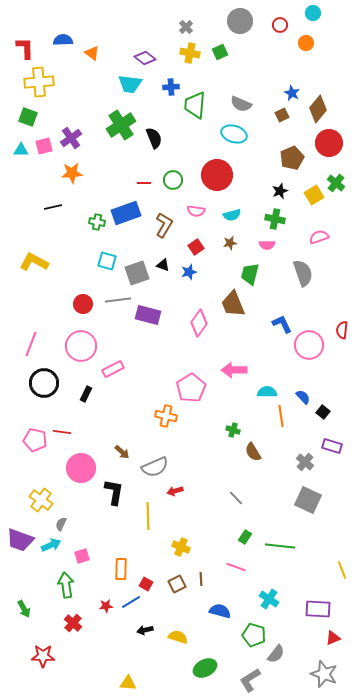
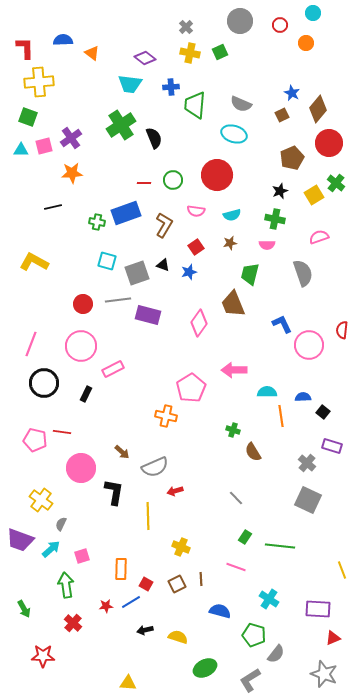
blue semicircle at (303, 397): rotated 49 degrees counterclockwise
gray cross at (305, 462): moved 2 px right, 1 px down
cyan arrow at (51, 545): moved 4 px down; rotated 18 degrees counterclockwise
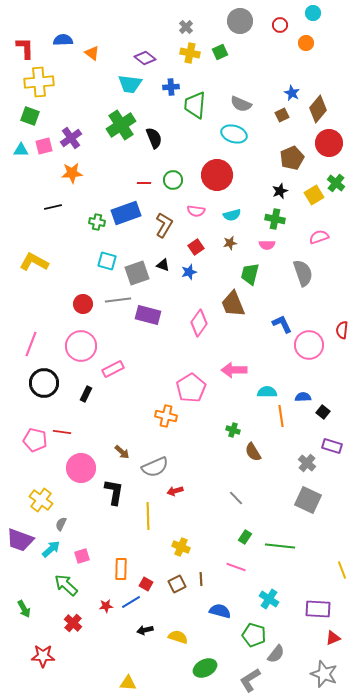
green square at (28, 117): moved 2 px right, 1 px up
green arrow at (66, 585): rotated 40 degrees counterclockwise
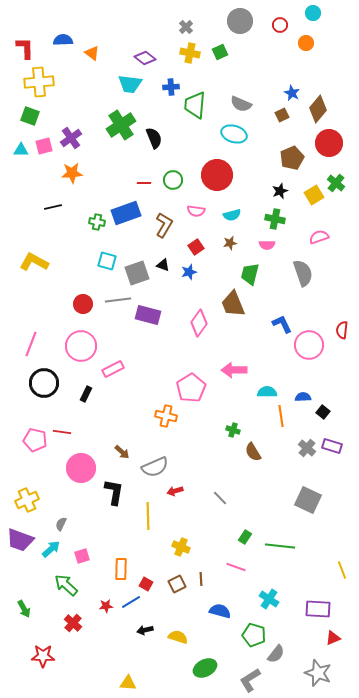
gray cross at (307, 463): moved 15 px up
gray line at (236, 498): moved 16 px left
yellow cross at (41, 500): moved 14 px left; rotated 30 degrees clockwise
gray star at (324, 674): moved 6 px left, 1 px up
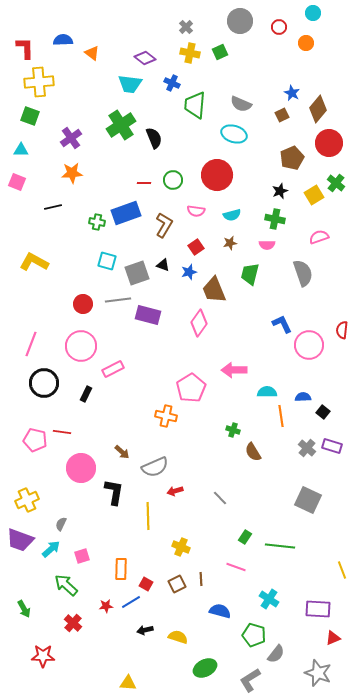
red circle at (280, 25): moved 1 px left, 2 px down
blue cross at (171, 87): moved 1 px right, 4 px up; rotated 28 degrees clockwise
pink square at (44, 146): moved 27 px left, 36 px down; rotated 36 degrees clockwise
brown trapezoid at (233, 304): moved 19 px left, 14 px up
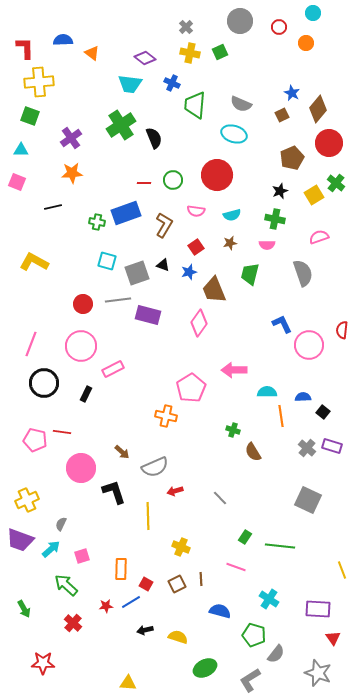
black L-shape at (114, 492): rotated 28 degrees counterclockwise
red triangle at (333, 638): rotated 42 degrees counterclockwise
red star at (43, 656): moved 7 px down
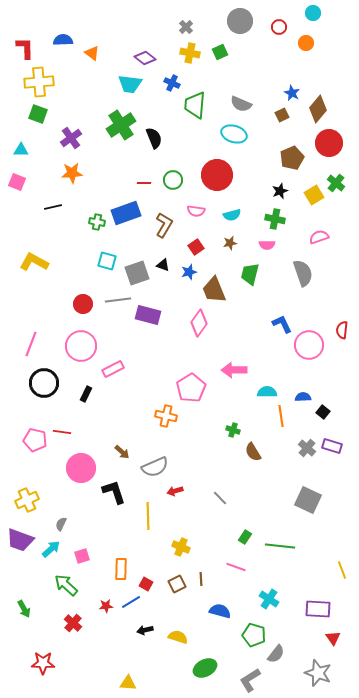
green square at (30, 116): moved 8 px right, 2 px up
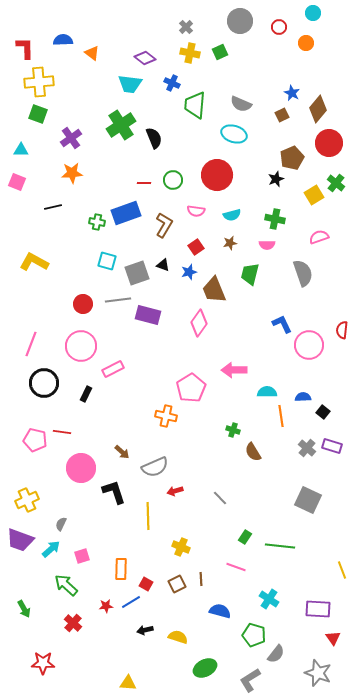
black star at (280, 191): moved 4 px left, 12 px up
